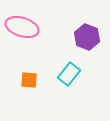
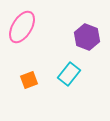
pink ellipse: rotated 76 degrees counterclockwise
orange square: rotated 24 degrees counterclockwise
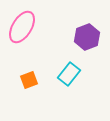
purple hexagon: rotated 20 degrees clockwise
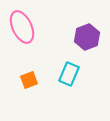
pink ellipse: rotated 56 degrees counterclockwise
cyan rectangle: rotated 15 degrees counterclockwise
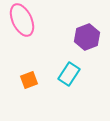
pink ellipse: moved 7 px up
cyan rectangle: rotated 10 degrees clockwise
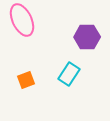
purple hexagon: rotated 20 degrees clockwise
orange square: moved 3 px left
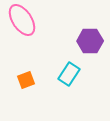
pink ellipse: rotated 8 degrees counterclockwise
purple hexagon: moved 3 px right, 4 px down
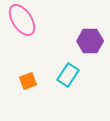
cyan rectangle: moved 1 px left, 1 px down
orange square: moved 2 px right, 1 px down
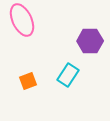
pink ellipse: rotated 8 degrees clockwise
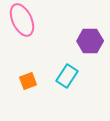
cyan rectangle: moved 1 px left, 1 px down
